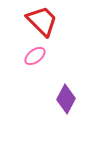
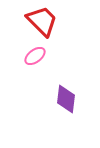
purple diamond: rotated 20 degrees counterclockwise
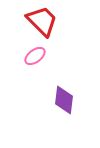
purple diamond: moved 2 px left, 1 px down
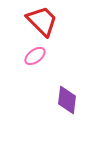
purple diamond: moved 3 px right
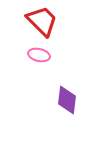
pink ellipse: moved 4 px right, 1 px up; rotated 50 degrees clockwise
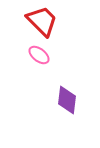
pink ellipse: rotated 25 degrees clockwise
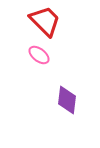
red trapezoid: moved 3 px right
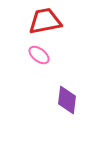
red trapezoid: rotated 56 degrees counterclockwise
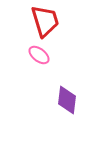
red trapezoid: rotated 84 degrees clockwise
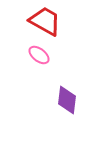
red trapezoid: rotated 44 degrees counterclockwise
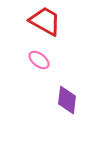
pink ellipse: moved 5 px down
